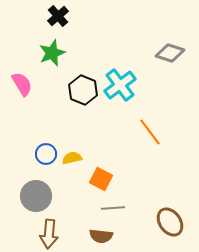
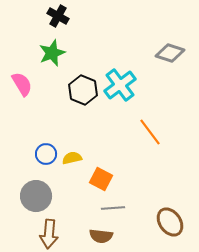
black cross: rotated 20 degrees counterclockwise
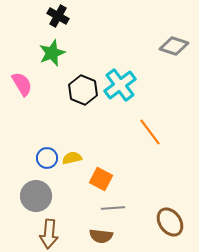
gray diamond: moved 4 px right, 7 px up
blue circle: moved 1 px right, 4 px down
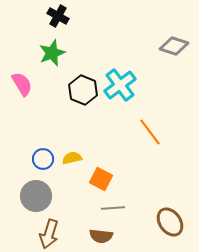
blue circle: moved 4 px left, 1 px down
brown arrow: rotated 12 degrees clockwise
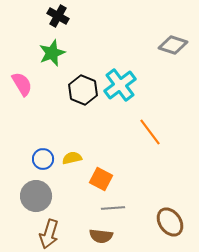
gray diamond: moved 1 px left, 1 px up
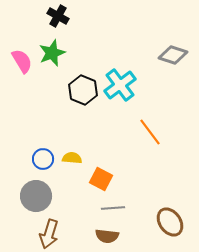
gray diamond: moved 10 px down
pink semicircle: moved 23 px up
yellow semicircle: rotated 18 degrees clockwise
brown semicircle: moved 6 px right
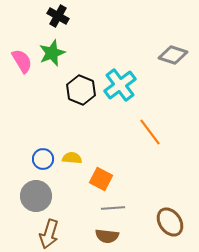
black hexagon: moved 2 px left
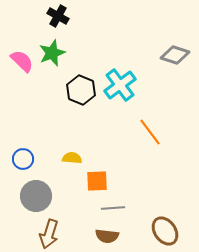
gray diamond: moved 2 px right
pink semicircle: rotated 15 degrees counterclockwise
blue circle: moved 20 px left
orange square: moved 4 px left, 2 px down; rotated 30 degrees counterclockwise
brown ellipse: moved 5 px left, 9 px down
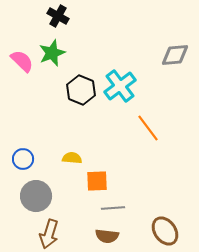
gray diamond: rotated 24 degrees counterclockwise
cyan cross: moved 1 px down
orange line: moved 2 px left, 4 px up
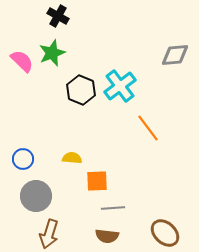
brown ellipse: moved 2 px down; rotated 12 degrees counterclockwise
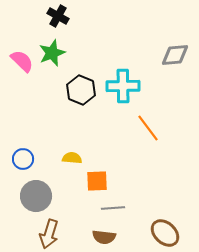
cyan cross: moved 3 px right; rotated 36 degrees clockwise
brown semicircle: moved 3 px left, 1 px down
